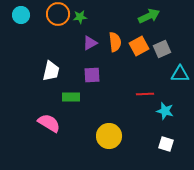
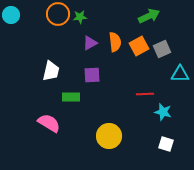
cyan circle: moved 10 px left
cyan star: moved 2 px left, 1 px down
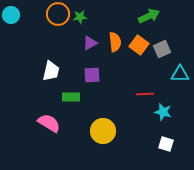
orange square: moved 1 px up; rotated 24 degrees counterclockwise
yellow circle: moved 6 px left, 5 px up
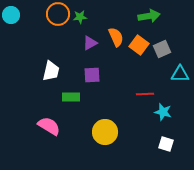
green arrow: rotated 15 degrees clockwise
orange semicircle: moved 1 px right, 5 px up; rotated 18 degrees counterclockwise
pink semicircle: moved 3 px down
yellow circle: moved 2 px right, 1 px down
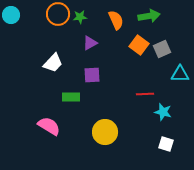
orange semicircle: moved 17 px up
white trapezoid: moved 2 px right, 8 px up; rotated 30 degrees clockwise
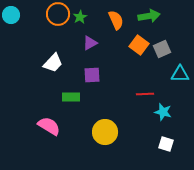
green star: rotated 24 degrees counterclockwise
